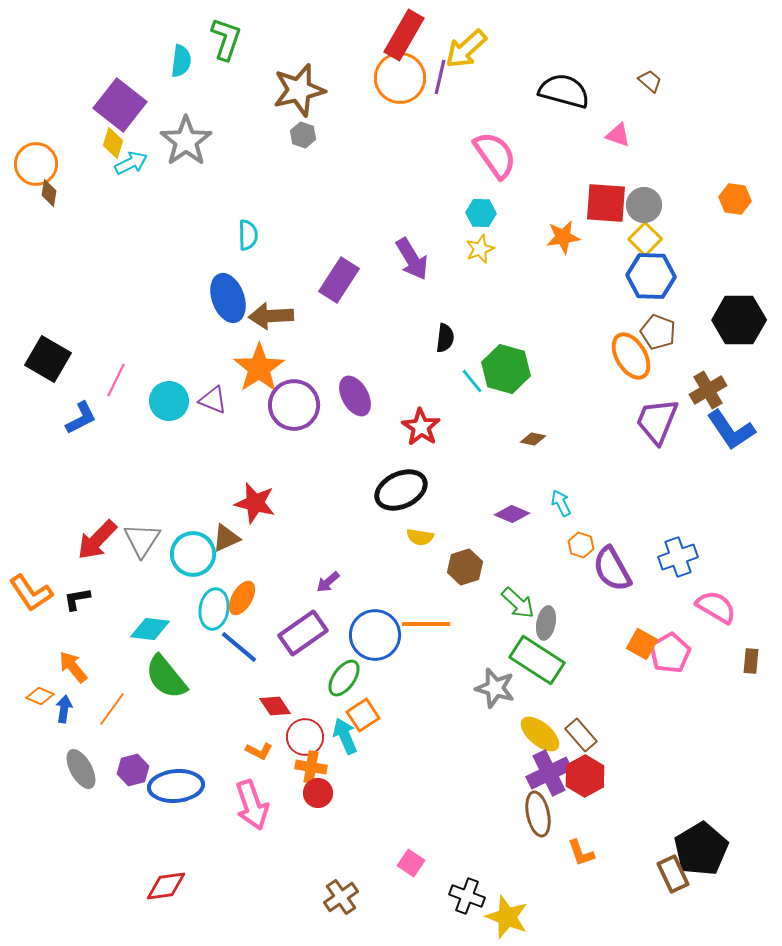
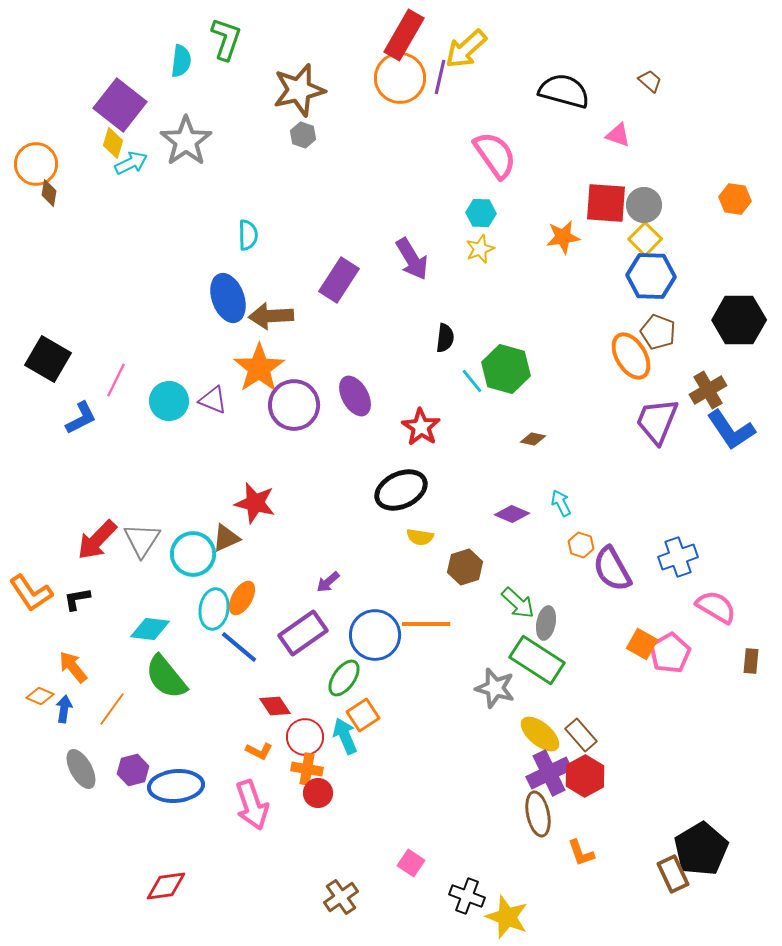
orange cross at (311, 767): moved 4 px left, 2 px down
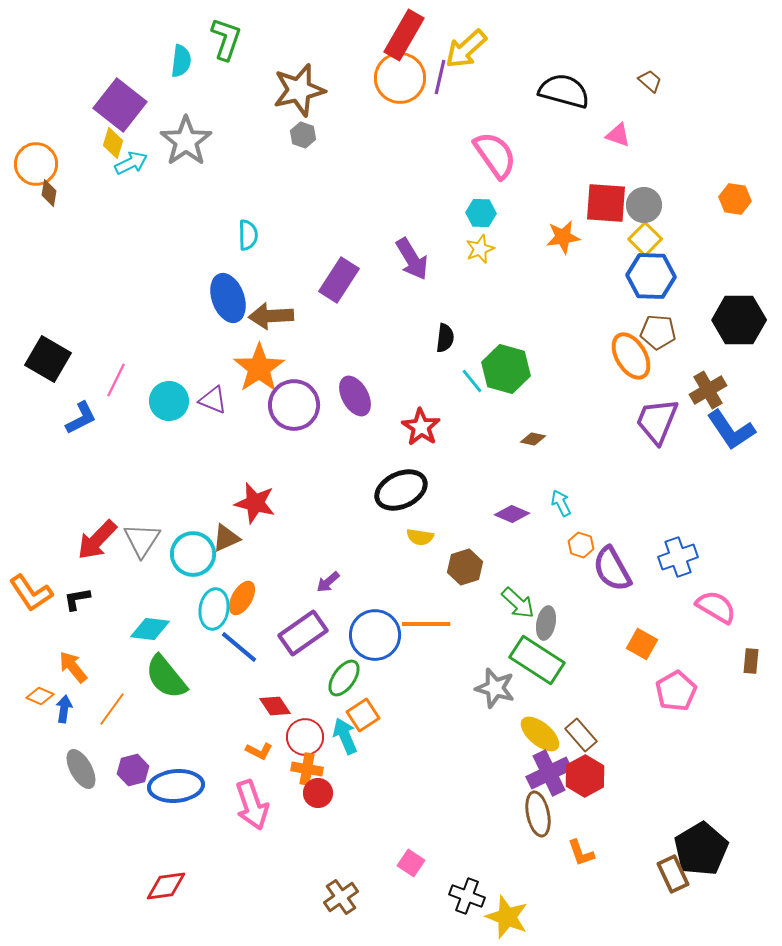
brown pentagon at (658, 332): rotated 16 degrees counterclockwise
pink pentagon at (670, 653): moved 6 px right, 38 px down
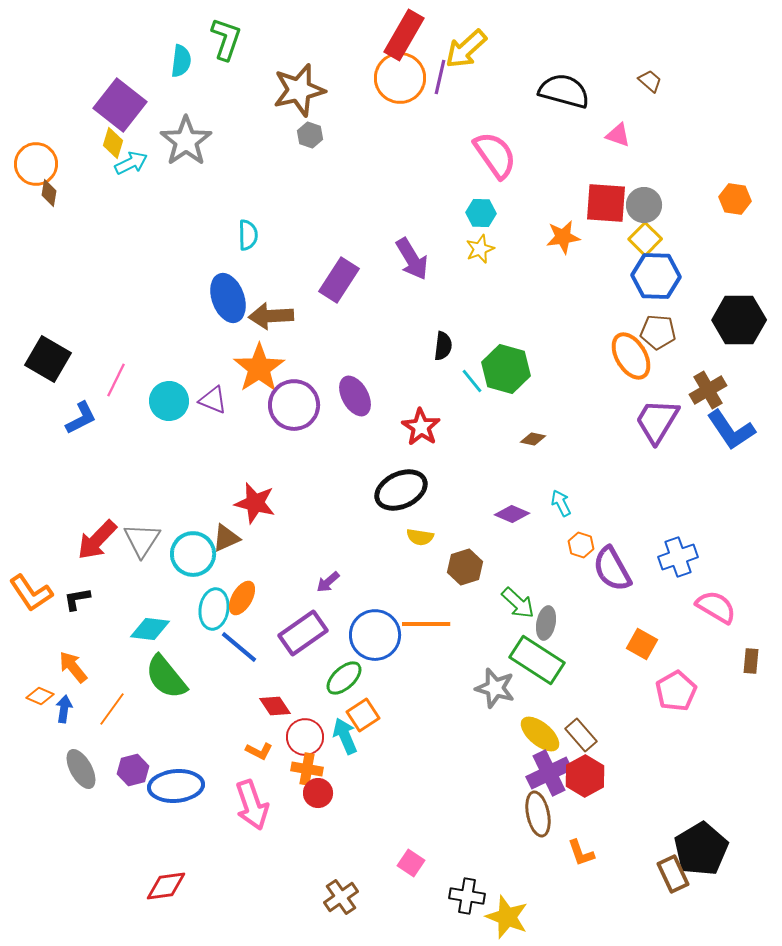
gray hexagon at (303, 135): moved 7 px right
blue hexagon at (651, 276): moved 5 px right
black semicircle at (445, 338): moved 2 px left, 8 px down
purple trapezoid at (657, 421): rotated 9 degrees clockwise
green ellipse at (344, 678): rotated 12 degrees clockwise
black cross at (467, 896): rotated 12 degrees counterclockwise
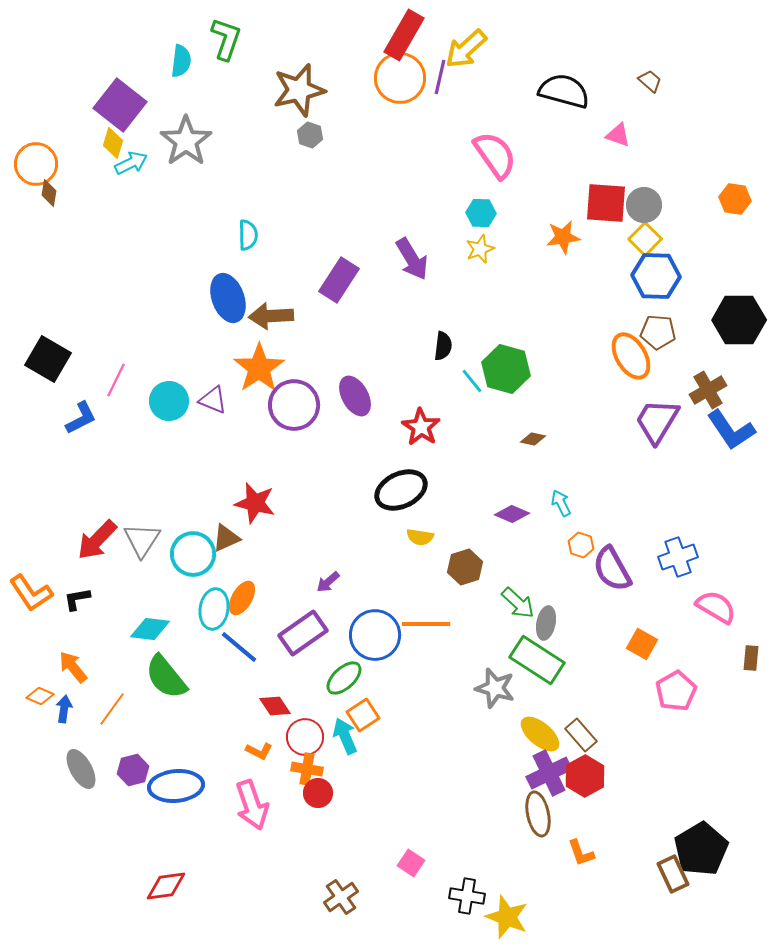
brown rectangle at (751, 661): moved 3 px up
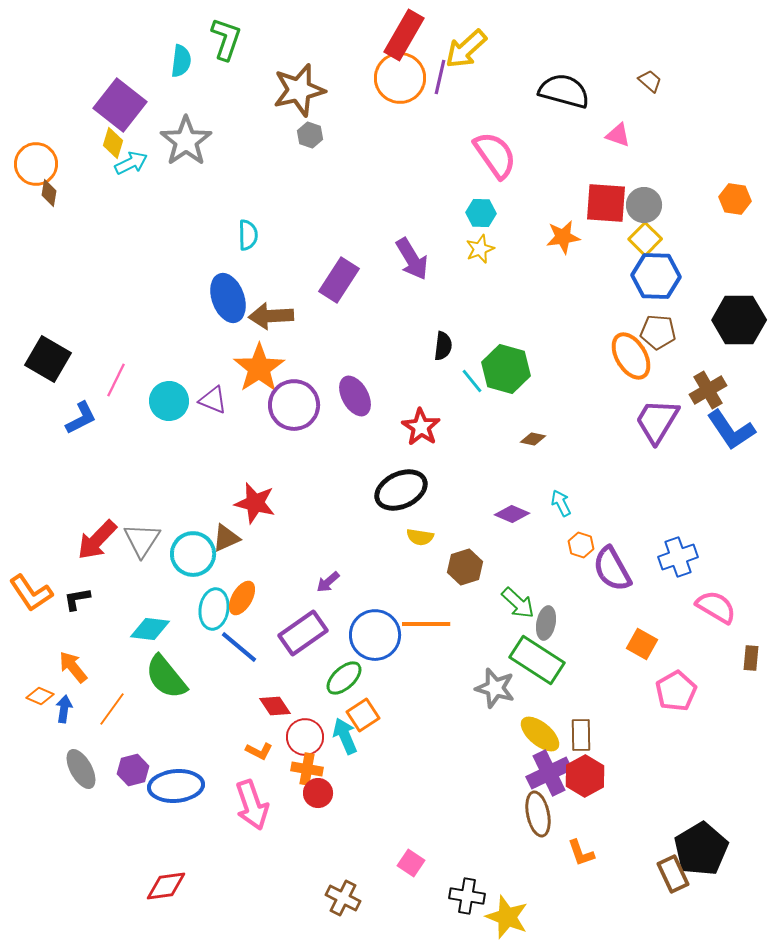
brown rectangle at (581, 735): rotated 40 degrees clockwise
brown cross at (341, 897): moved 2 px right, 1 px down; rotated 28 degrees counterclockwise
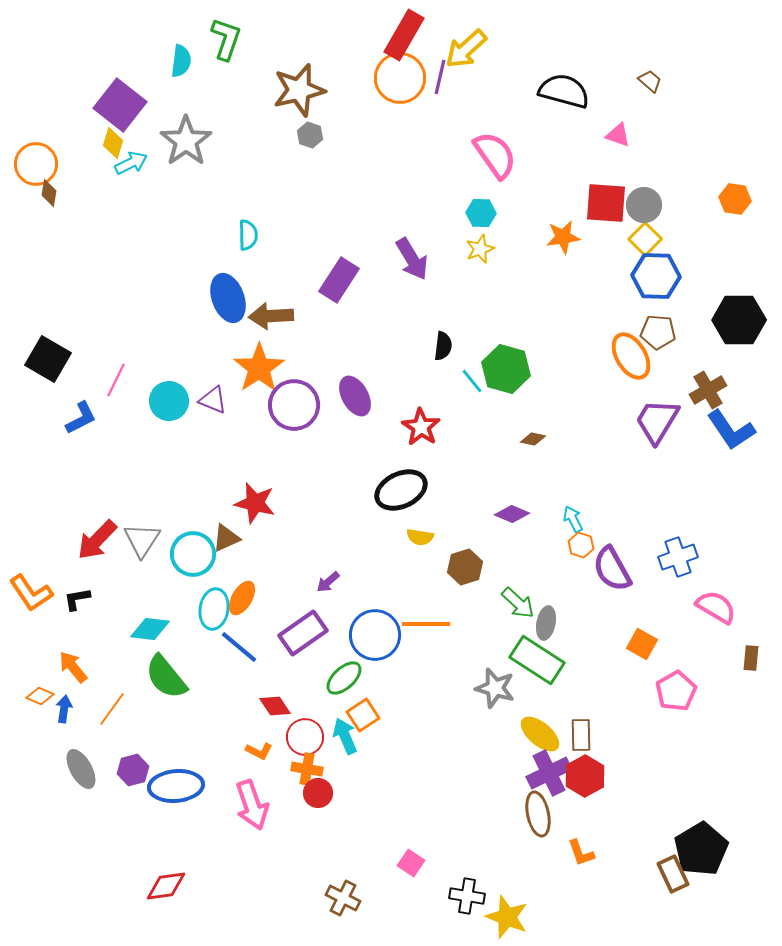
cyan arrow at (561, 503): moved 12 px right, 16 px down
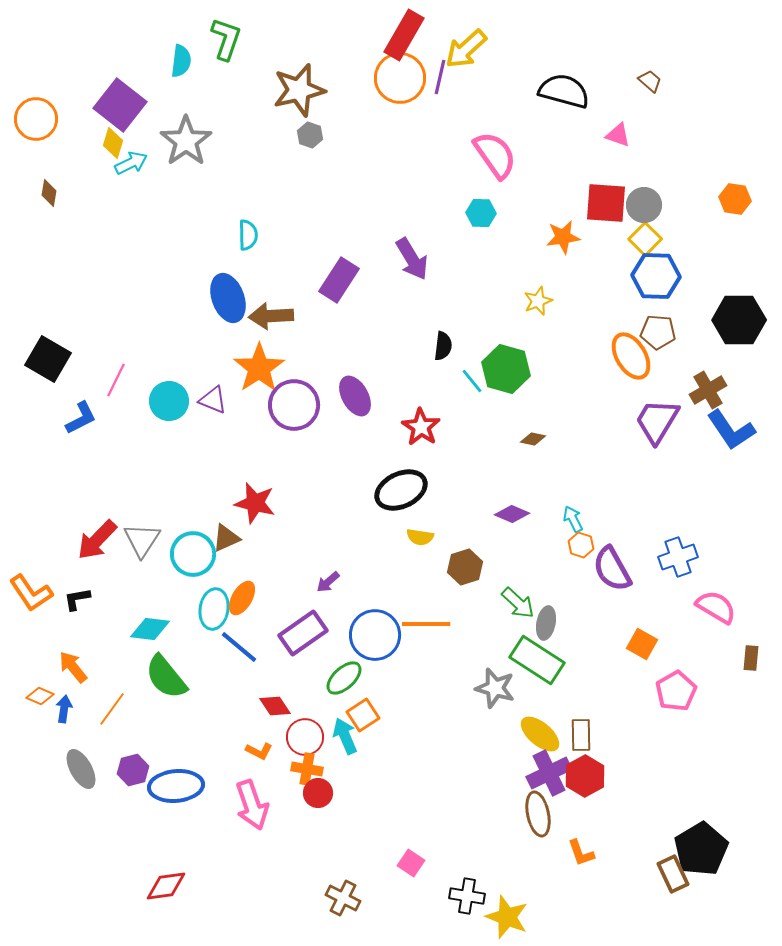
orange circle at (36, 164): moved 45 px up
yellow star at (480, 249): moved 58 px right, 52 px down
